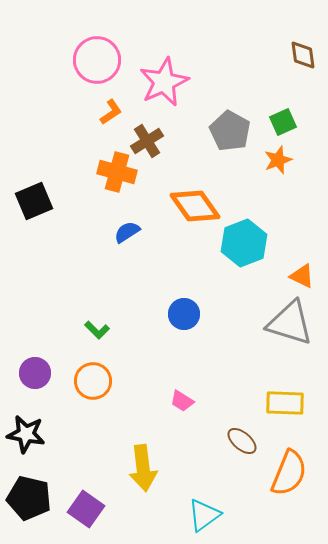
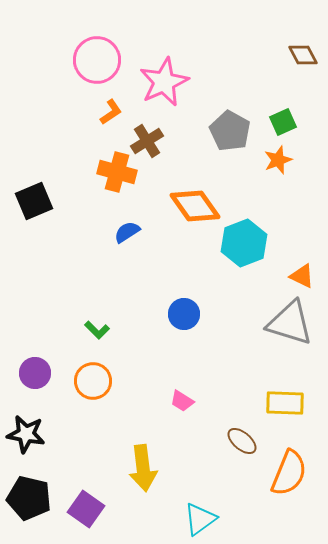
brown diamond: rotated 20 degrees counterclockwise
cyan triangle: moved 4 px left, 4 px down
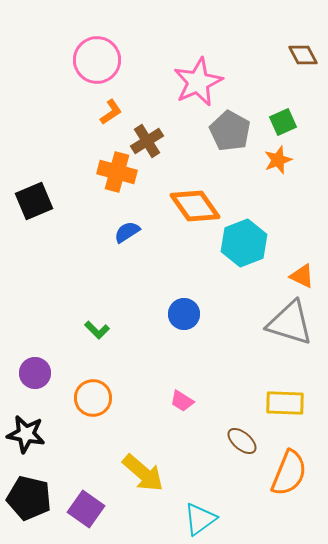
pink star: moved 34 px right
orange circle: moved 17 px down
yellow arrow: moved 5 px down; rotated 42 degrees counterclockwise
